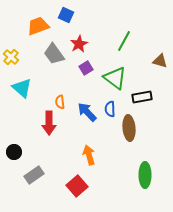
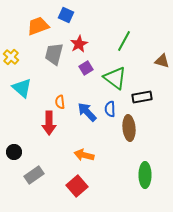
gray trapezoid: rotated 50 degrees clockwise
brown triangle: moved 2 px right
orange arrow: moved 5 px left; rotated 60 degrees counterclockwise
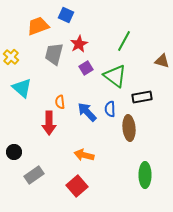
green triangle: moved 2 px up
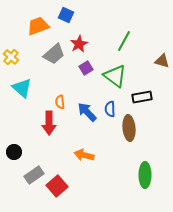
gray trapezoid: rotated 145 degrees counterclockwise
red square: moved 20 px left
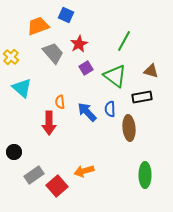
gray trapezoid: moved 1 px left, 1 px up; rotated 90 degrees counterclockwise
brown triangle: moved 11 px left, 10 px down
orange arrow: moved 16 px down; rotated 30 degrees counterclockwise
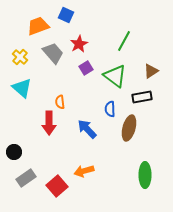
yellow cross: moved 9 px right
brown triangle: rotated 49 degrees counterclockwise
blue arrow: moved 17 px down
brown ellipse: rotated 20 degrees clockwise
gray rectangle: moved 8 px left, 3 px down
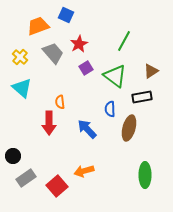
black circle: moved 1 px left, 4 px down
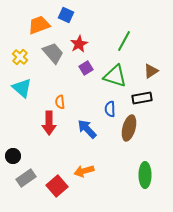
orange trapezoid: moved 1 px right, 1 px up
green triangle: rotated 20 degrees counterclockwise
black rectangle: moved 1 px down
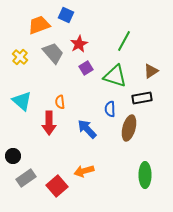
cyan triangle: moved 13 px down
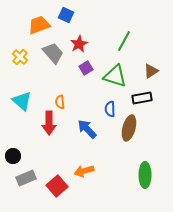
gray rectangle: rotated 12 degrees clockwise
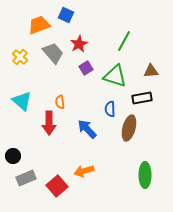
brown triangle: rotated 28 degrees clockwise
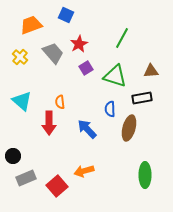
orange trapezoid: moved 8 px left
green line: moved 2 px left, 3 px up
